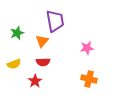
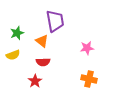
orange triangle: rotated 32 degrees counterclockwise
yellow semicircle: moved 1 px left, 9 px up
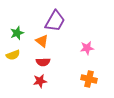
purple trapezoid: rotated 40 degrees clockwise
red star: moved 5 px right; rotated 24 degrees clockwise
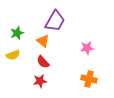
orange triangle: moved 1 px right
red semicircle: rotated 48 degrees clockwise
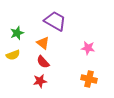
purple trapezoid: rotated 90 degrees counterclockwise
orange triangle: moved 2 px down
pink star: moved 1 px right; rotated 16 degrees clockwise
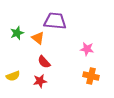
purple trapezoid: rotated 25 degrees counterclockwise
orange triangle: moved 5 px left, 5 px up
pink star: moved 1 px left, 1 px down
yellow semicircle: moved 21 px down
red semicircle: moved 1 px right
orange cross: moved 2 px right, 3 px up
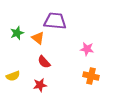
red star: moved 4 px down
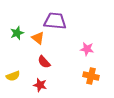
red star: rotated 24 degrees clockwise
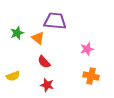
pink star: rotated 24 degrees counterclockwise
red star: moved 7 px right
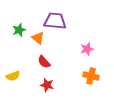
green star: moved 2 px right, 3 px up
